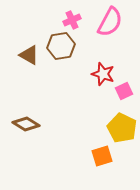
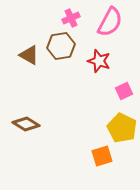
pink cross: moved 1 px left, 2 px up
red star: moved 4 px left, 13 px up
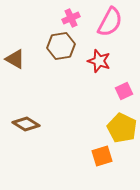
brown triangle: moved 14 px left, 4 px down
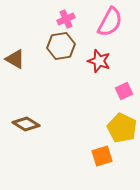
pink cross: moved 5 px left, 1 px down
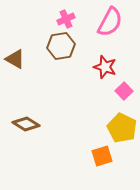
red star: moved 6 px right, 6 px down
pink square: rotated 18 degrees counterclockwise
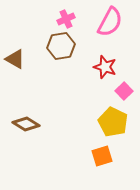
yellow pentagon: moved 9 px left, 6 px up
